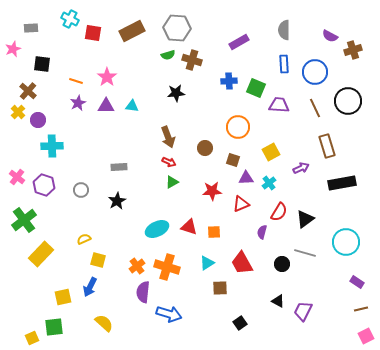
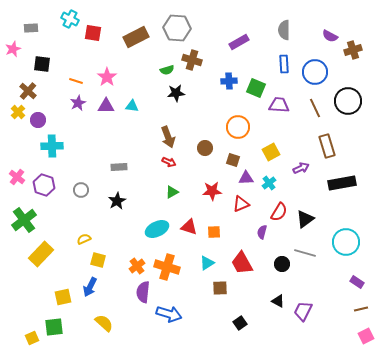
brown rectangle at (132, 31): moved 4 px right, 6 px down
green semicircle at (168, 55): moved 1 px left, 15 px down
green triangle at (172, 182): moved 10 px down
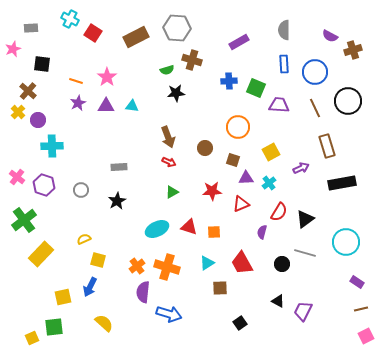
red square at (93, 33): rotated 24 degrees clockwise
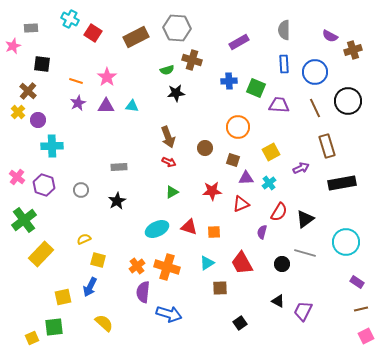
pink star at (13, 49): moved 3 px up
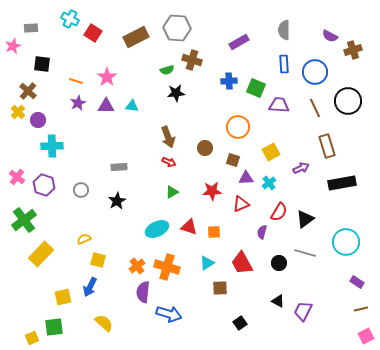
black circle at (282, 264): moved 3 px left, 1 px up
